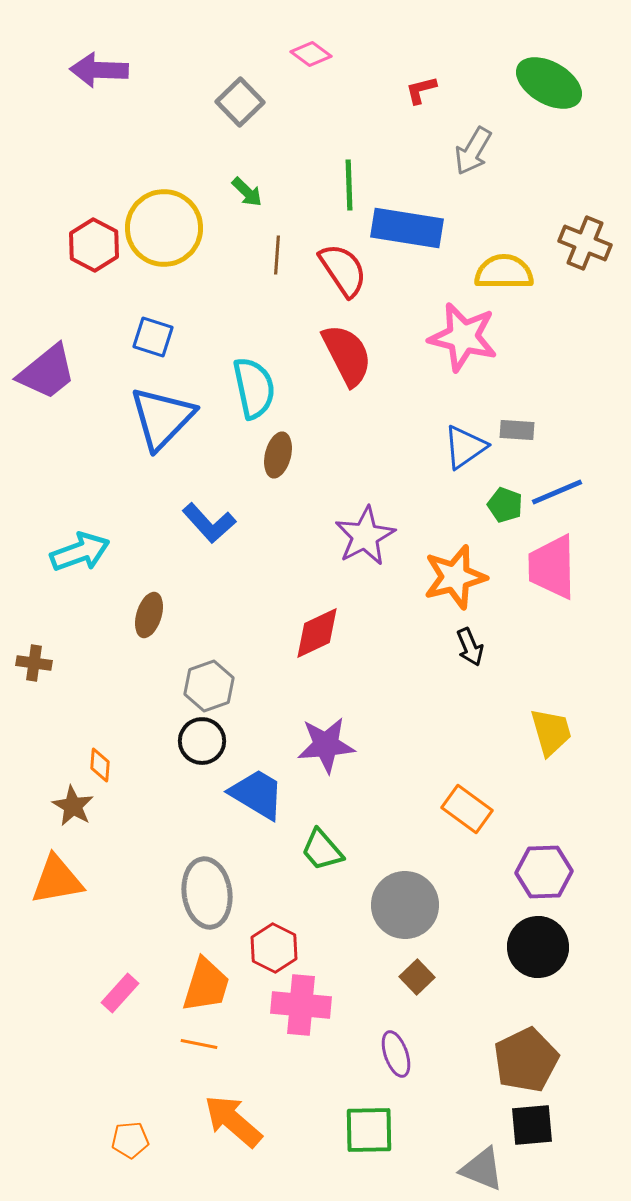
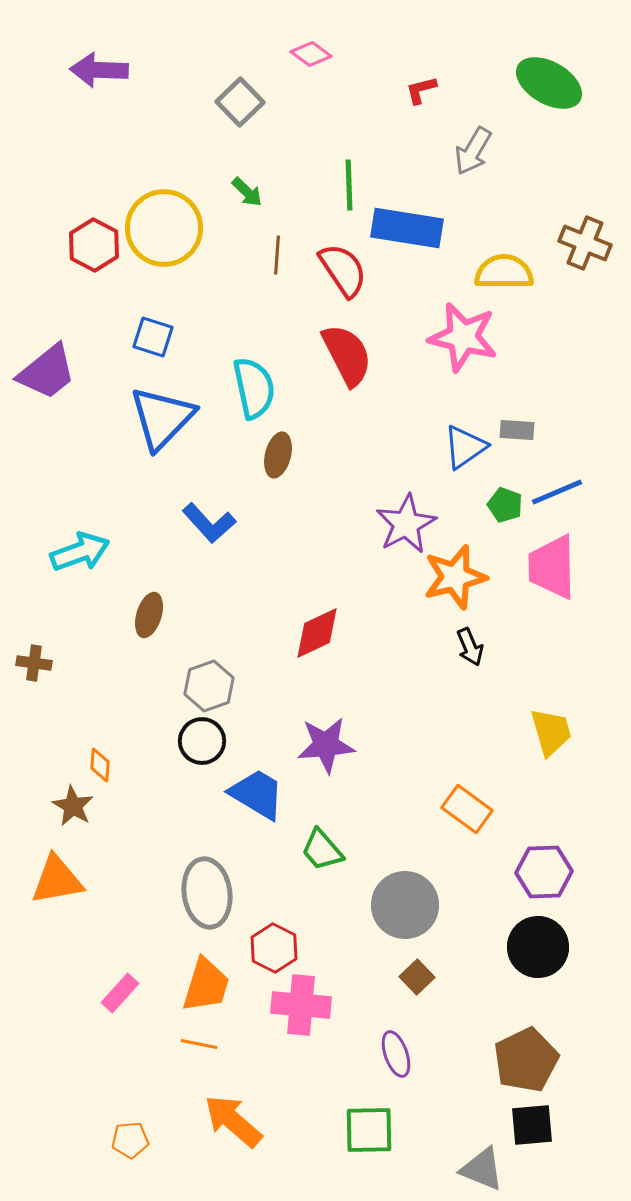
purple star at (365, 536): moved 41 px right, 12 px up
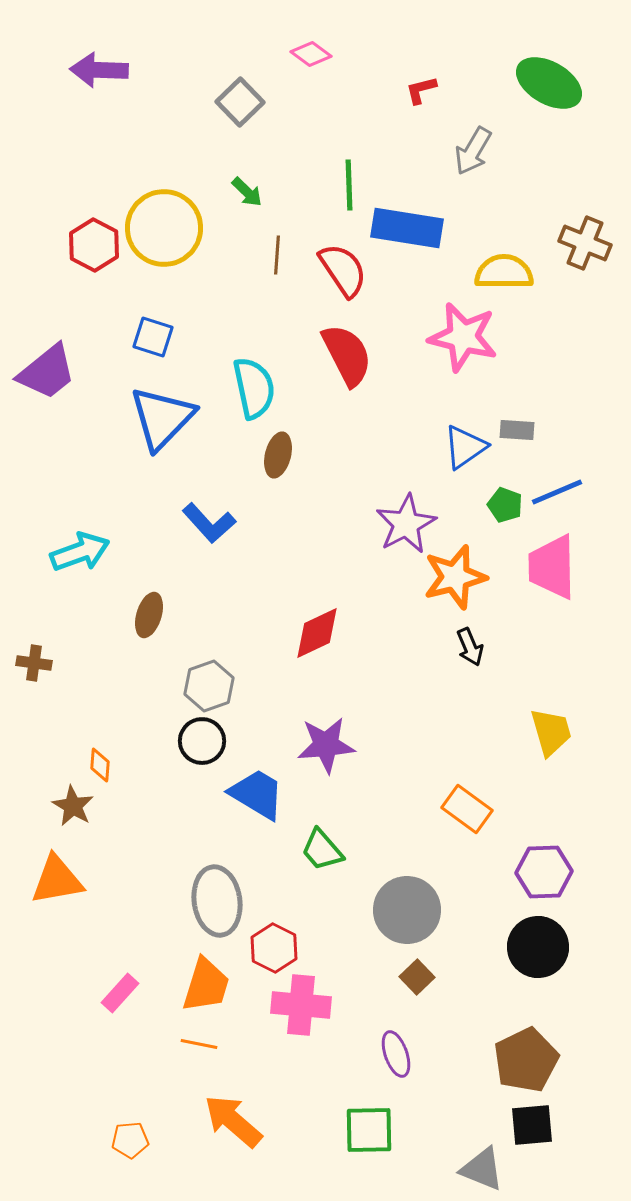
gray ellipse at (207, 893): moved 10 px right, 8 px down
gray circle at (405, 905): moved 2 px right, 5 px down
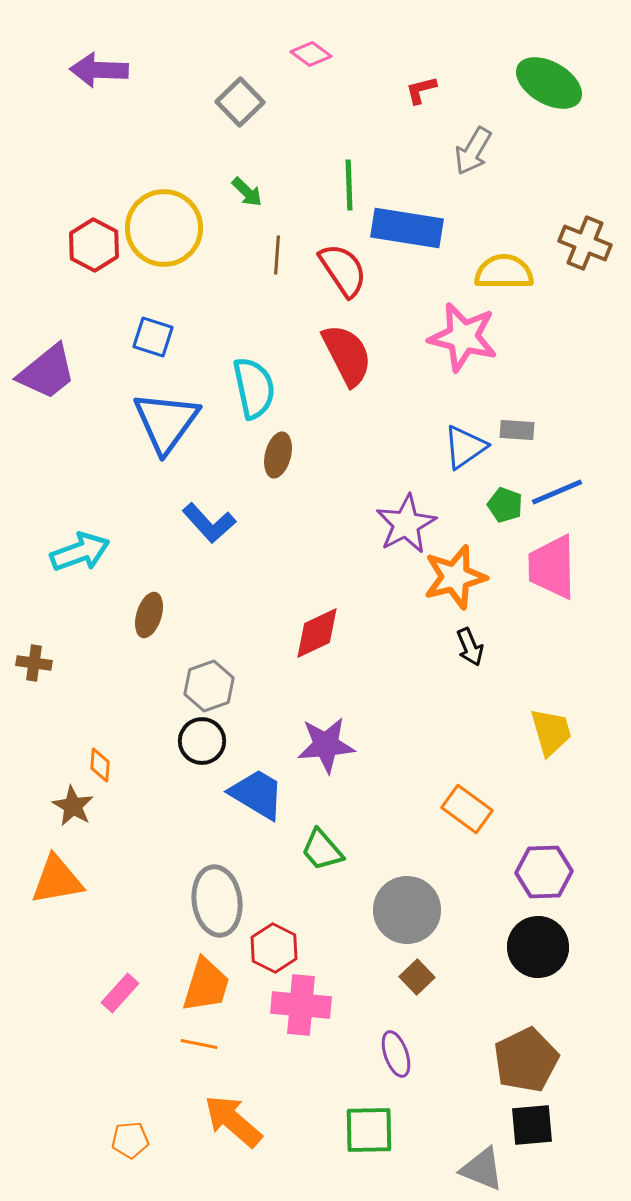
blue triangle at (162, 418): moved 4 px right, 4 px down; rotated 8 degrees counterclockwise
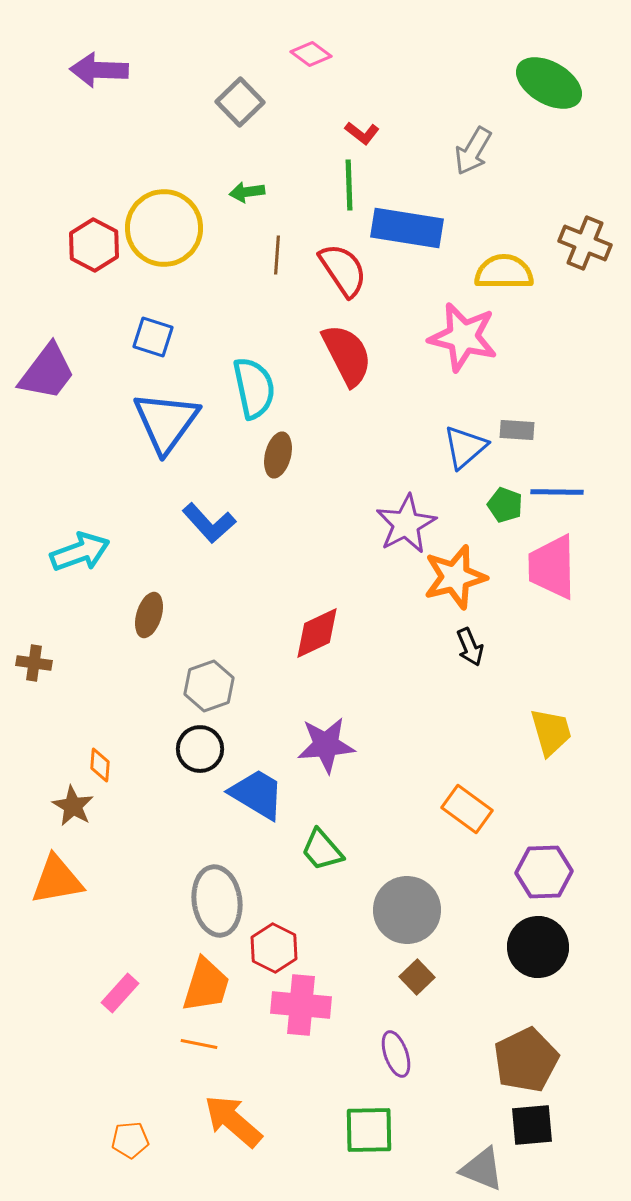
red L-shape at (421, 90): moved 59 px left, 43 px down; rotated 128 degrees counterclockwise
green arrow at (247, 192): rotated 128 degrees clockwise
purple trapezoid at (47, 372): rotated 14 degrees counterclockwise
blue triangle at (465, 447): rotated 6 degrees counterclockwise
blue line at (557, 492): rotated 24 degrees clockwise
black circle at (202, 741): moved 2 px left, 8 px down
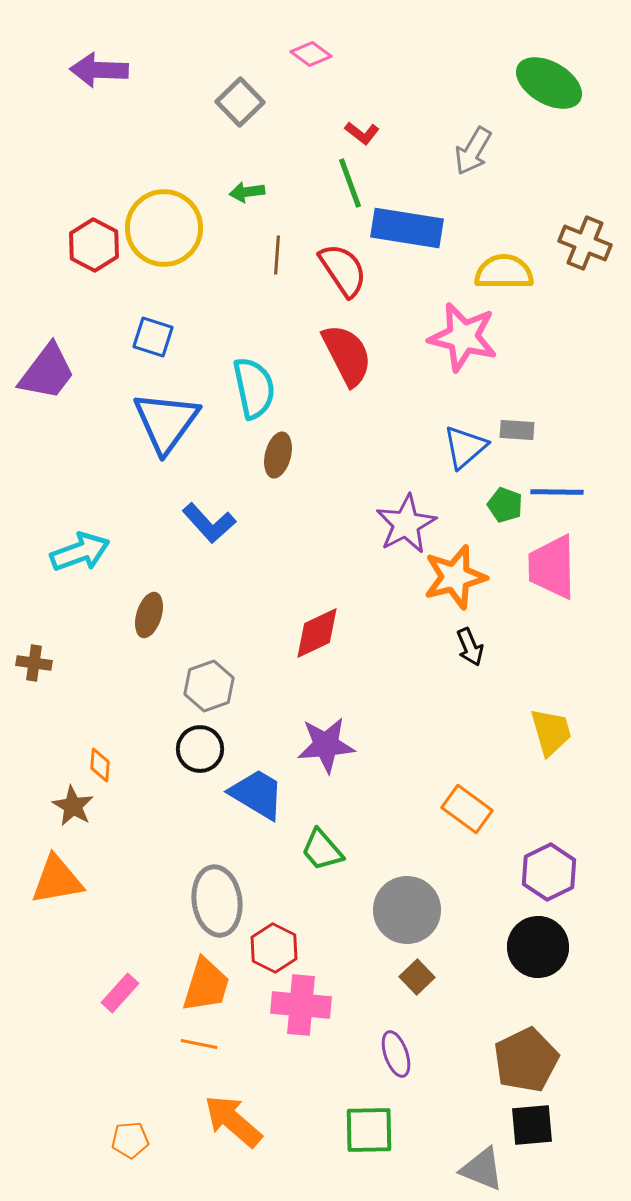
green line at (349, 185): moved 1 px right, 2 px up; rotated 18 degrees counterclockwise
purple hexagon at (544, 872): moved 5 px right; rotated 24 degrees counterclockwise
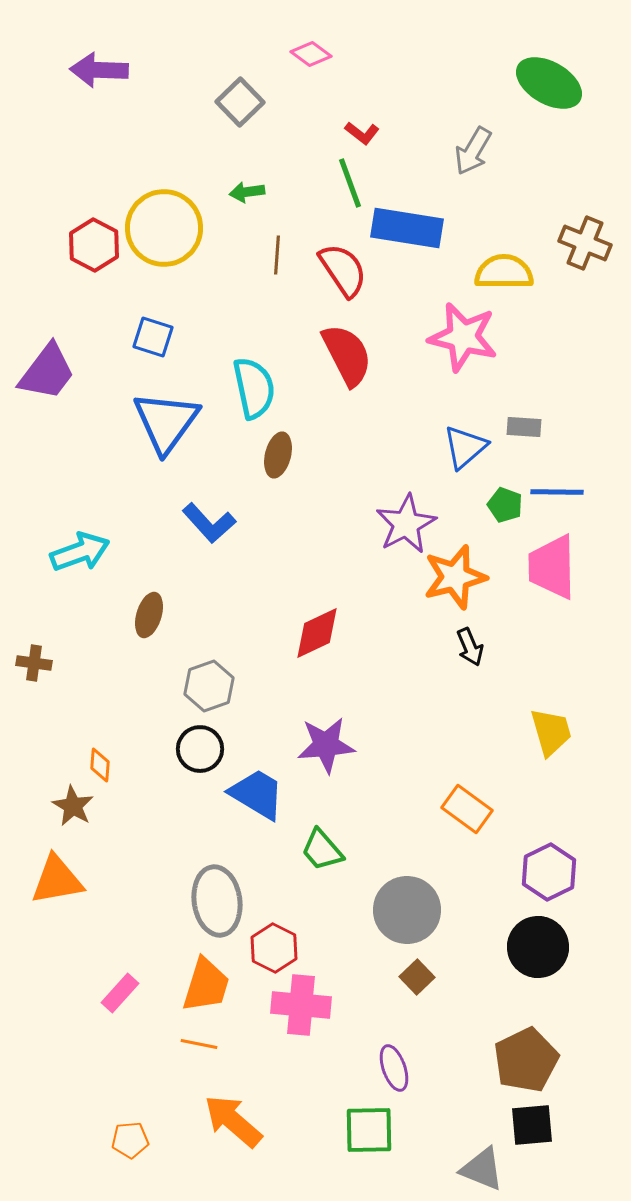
gray rectangle at (517, 430): moved 7 px right, 3 px up
purple ellipse at (396, 1054): moved 2 px left, 14 px down
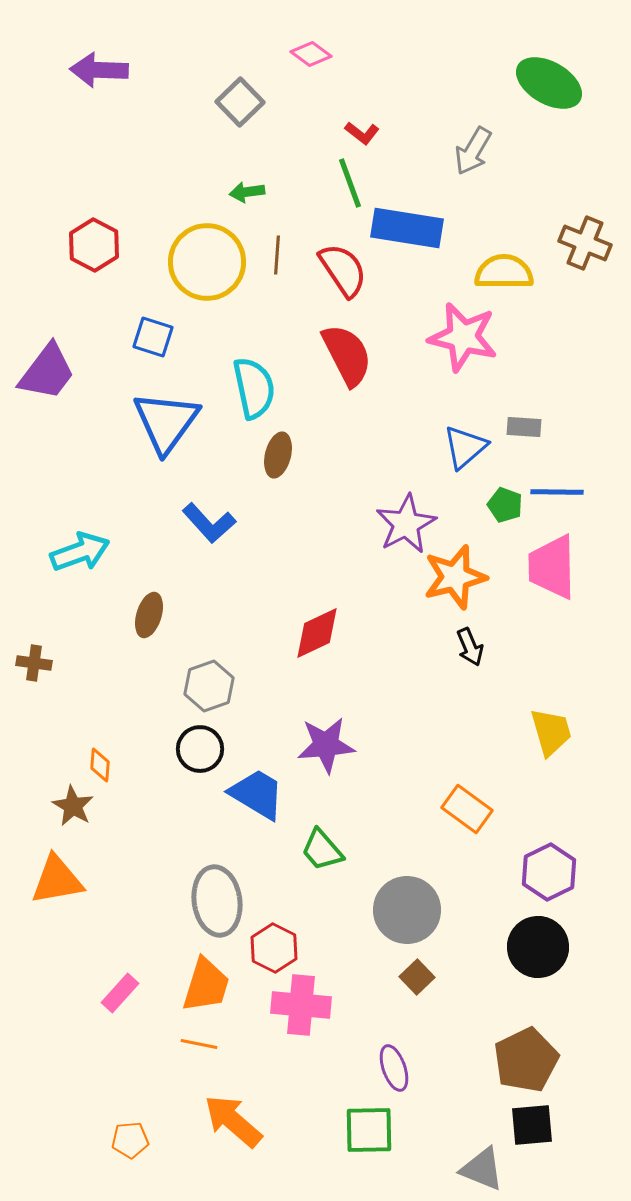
yellow circle at (164, 228): moved 43 px right, 34 px down
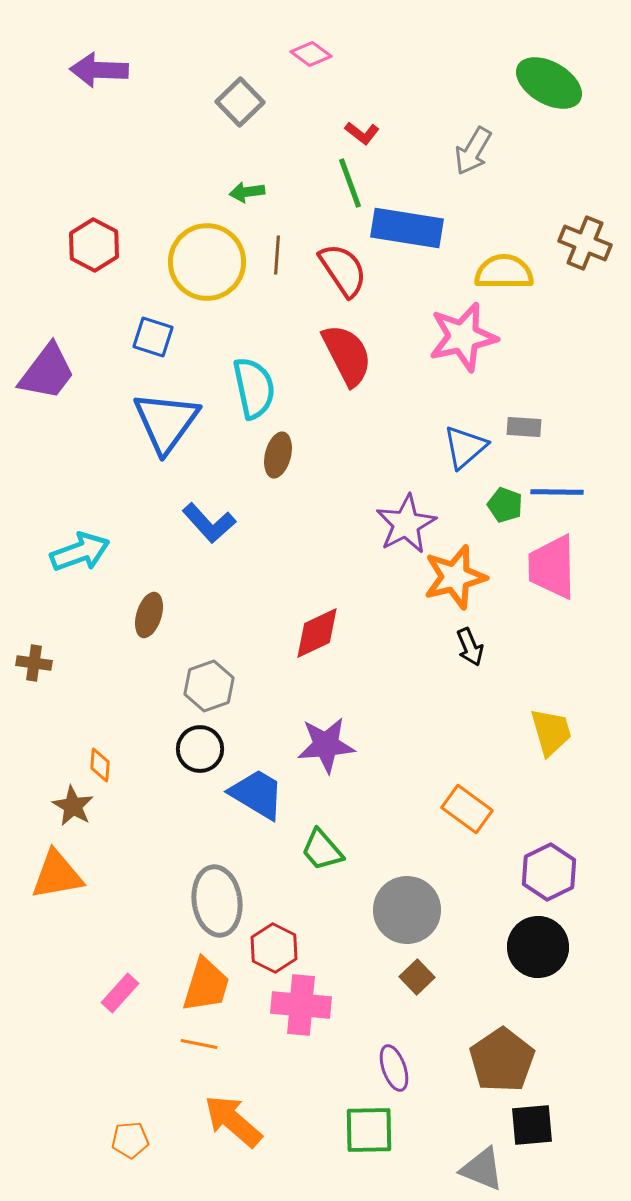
pink star at (463, 337): rotated 26 degrees counterclockwise
orange triangle at (57, 880): moved 5 px up
brown pentagon at (526, 1060): moved 24 px left; rotated 8 degrees counterclockwise
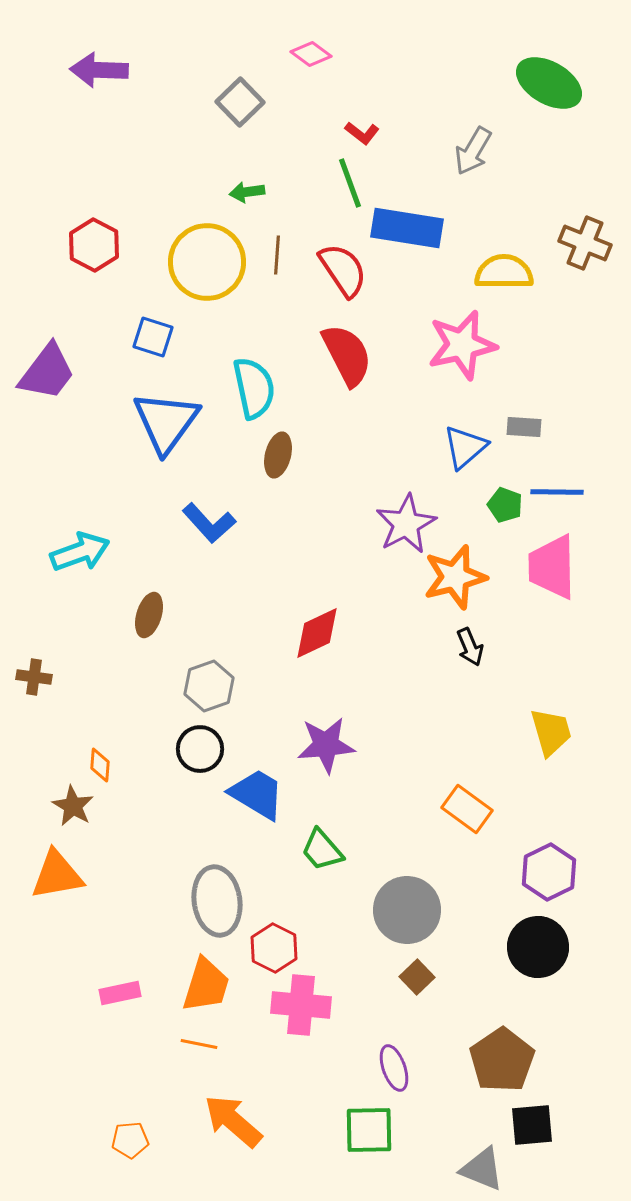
pink star at (463, 337): moved 1 px left, 8 px down
brown cross at (34, 663): moved 14 px down
pink rectangle at (120, 993): rotated 36 degrees clockwise
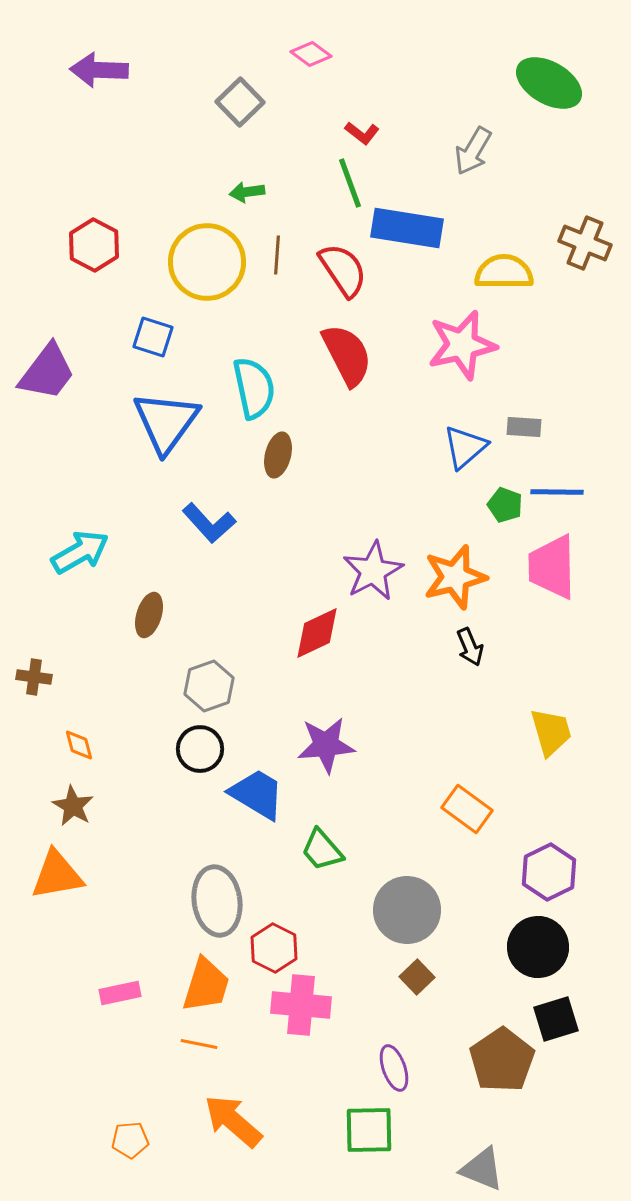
purple star at (406, 524): moved 33 px left, 47 px down
cyan arrow at (80, 552): rotated 10 degrees counterclockwise
orange diamond at (100, 765): moved 21 px left, 20 px up; rotated 20 degrees counterclockwise
black square at (532, 1125): moved 24 px right, 106 px up; rotated 12 degrees counterclockwise
